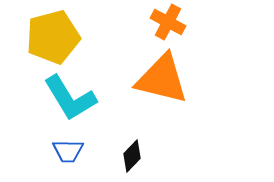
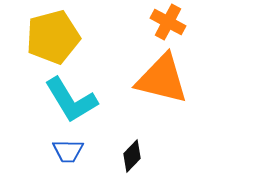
cyan L-shape: moved 1 px right, 2 px down
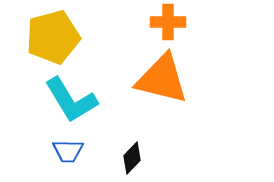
orange cross: rotated 28 degrees counterclockwise
black diamond: moved 2 px down
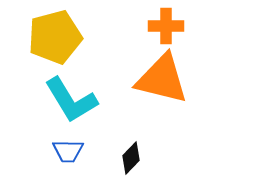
orange cross: moved 2 px left, 4 px down
yellow pentagon: moved 2 px right
black diamond: moved 1 px left
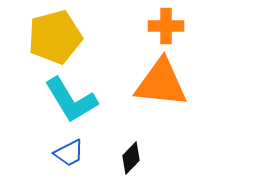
orange triangle: moved 1 px left, 4 px down; rotated 8 degrees counterclockwise
blue trapezoid: moved 1 px right, 2 px down; rotated 28 degrees counterclockwise
